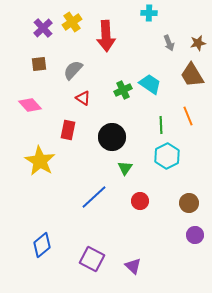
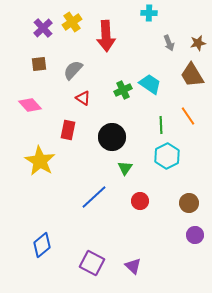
orange line: rotated 12 degrees counterclockwise
purple square: moved 4 px down
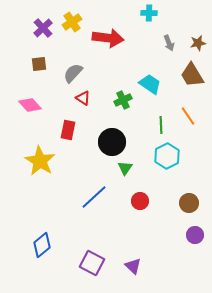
red arrow: moved 2 px right, 2 px down; rotated 80 degrees counterclockwise
gray semicircle: moved 3 px down
green cross: moved 10 px down
black circle: moved 5 px down
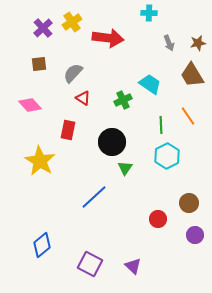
red circle: moved 18 px right, 18 px down
purple square: moved 2 px left, 1 px down
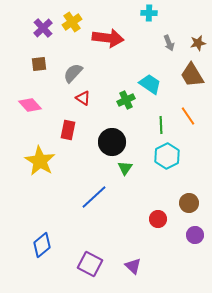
green cross: moved 3 px right
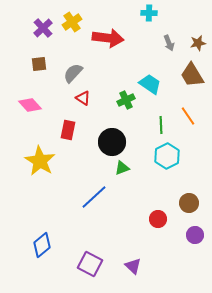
green triangle: moved 3 px left; rotated 35 degrees clockwise
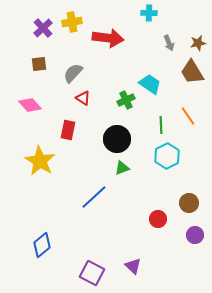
yellow cross: rotated 24 degrees clockwise
brown trapezoid: moved 3 px up
black circle: moved 5 px right, 3 px up
purple square: moved 2 px right, 9 px down
